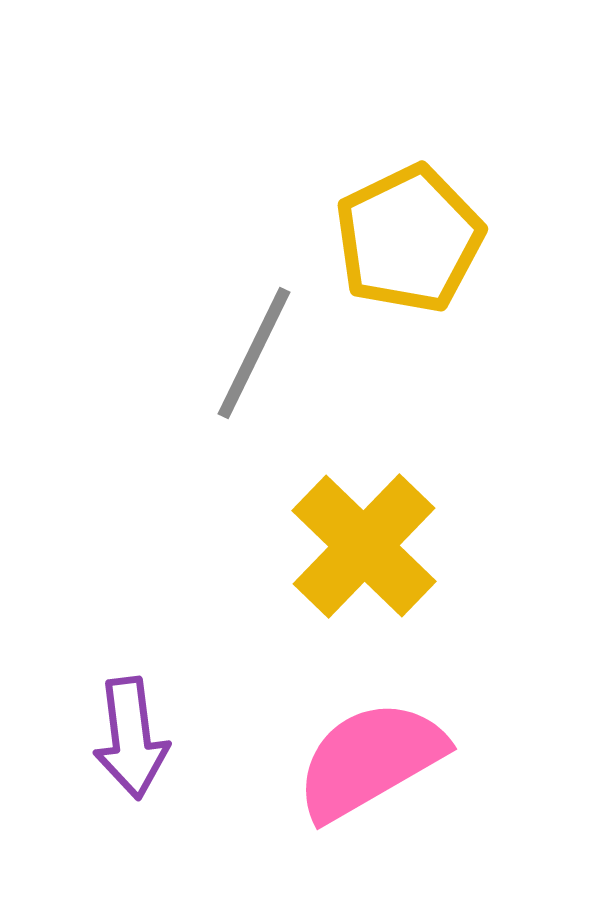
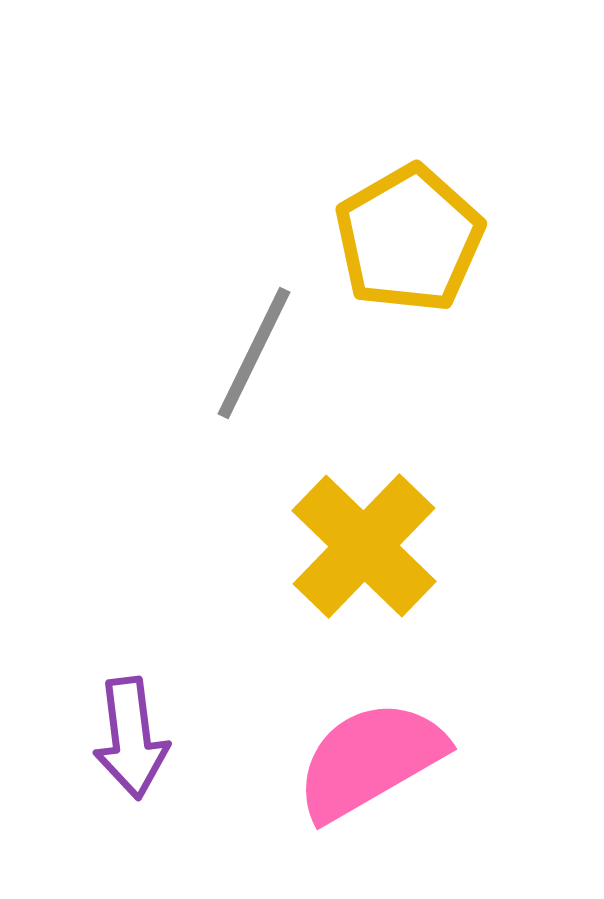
yellow pentagon: rotated 4 degrees counterclockwise
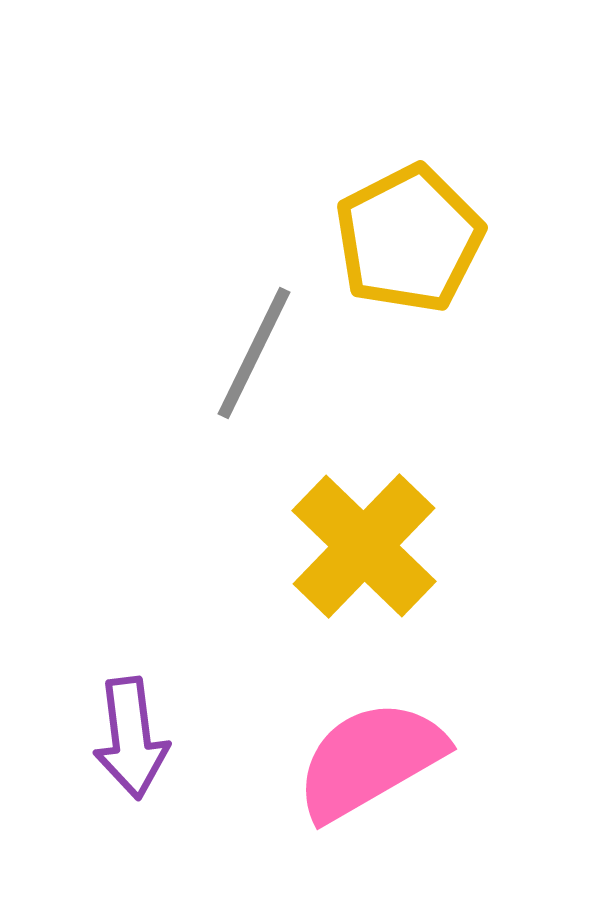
yellow pentagon: rotated 3 degrees clockwise
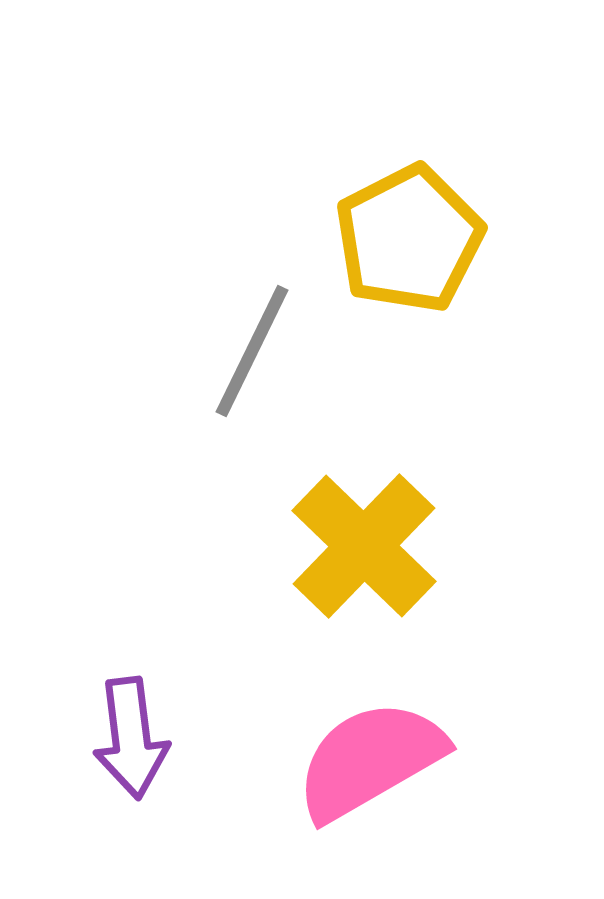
gray line: moved 2 px left, 2 px up
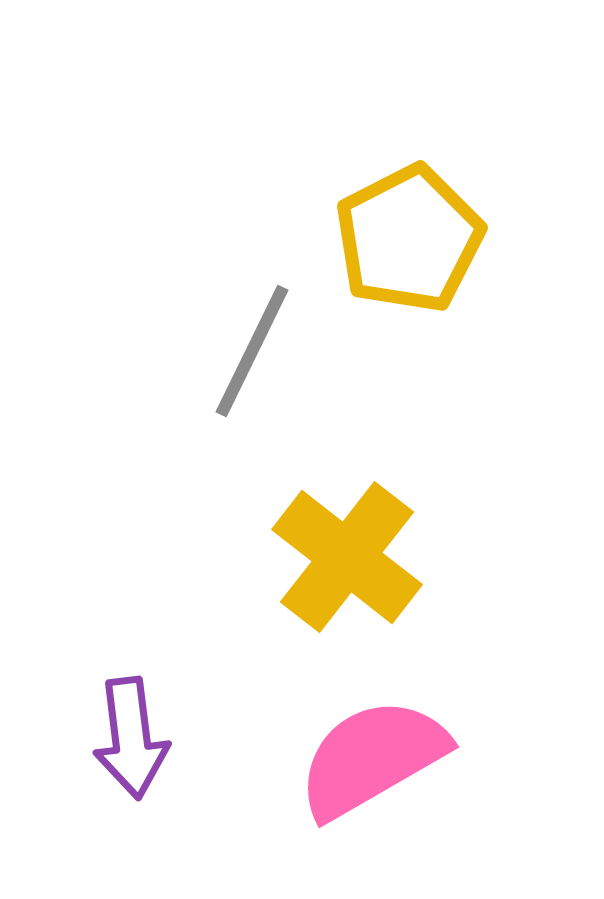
yellow cross: moved 17 px left, 11 px down; rotated 6 degrees counterclockwise
pink semicircle: moved 2 px right, 2 px up
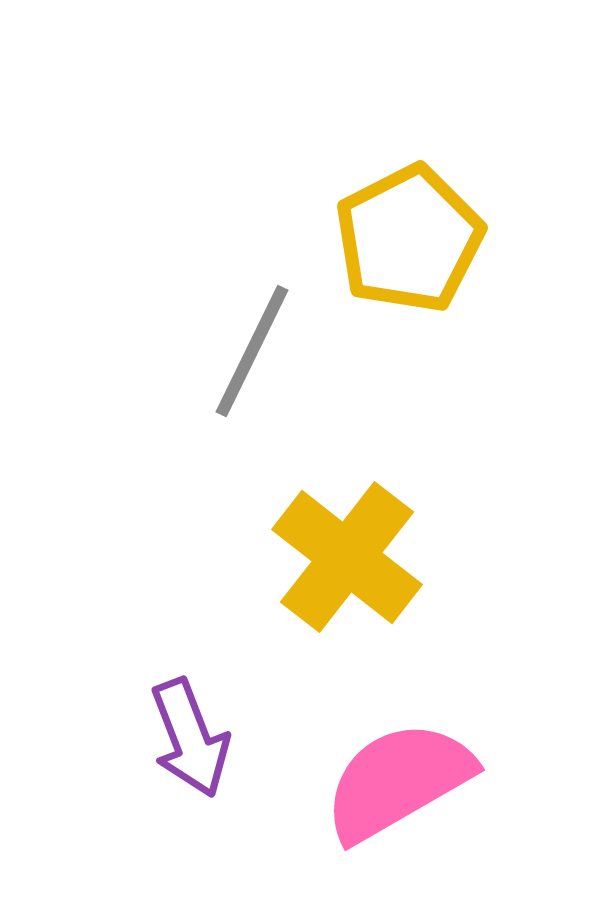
purple arrow: moved 59 px right; rotated 14 degrees counterclockwise
pink semicircle: moved 26 px right, 23 px down
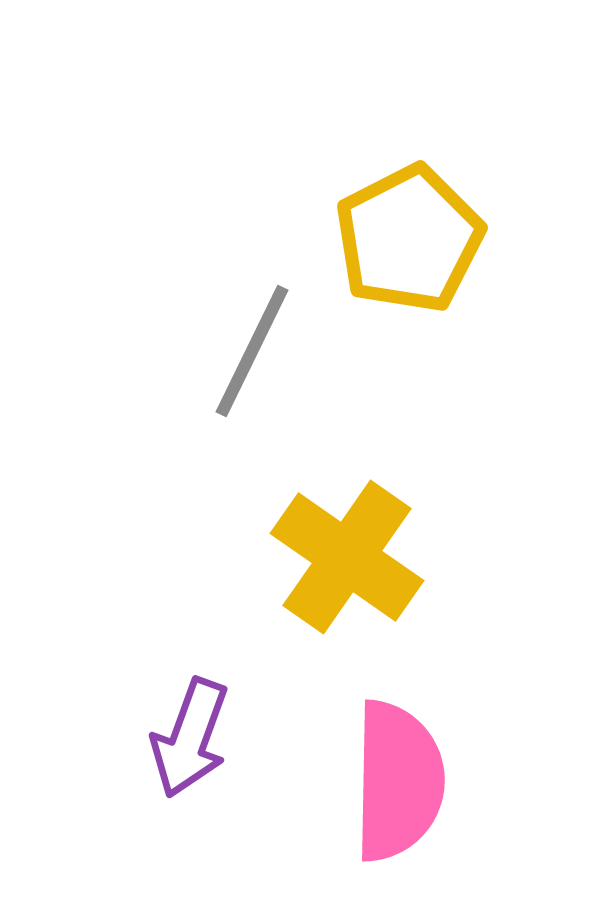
yellow cross: rotated 3 degrees counterclockwise
purple arrow: rotated 41 degrees clockwise
pink semicircle: rotated 121 degrees clockwise
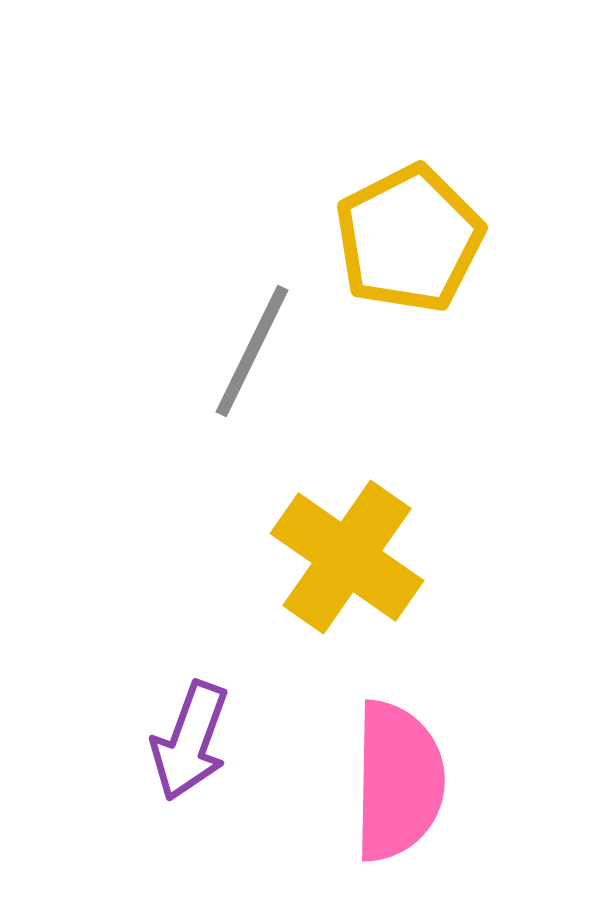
purple arrow: moved 3 px down
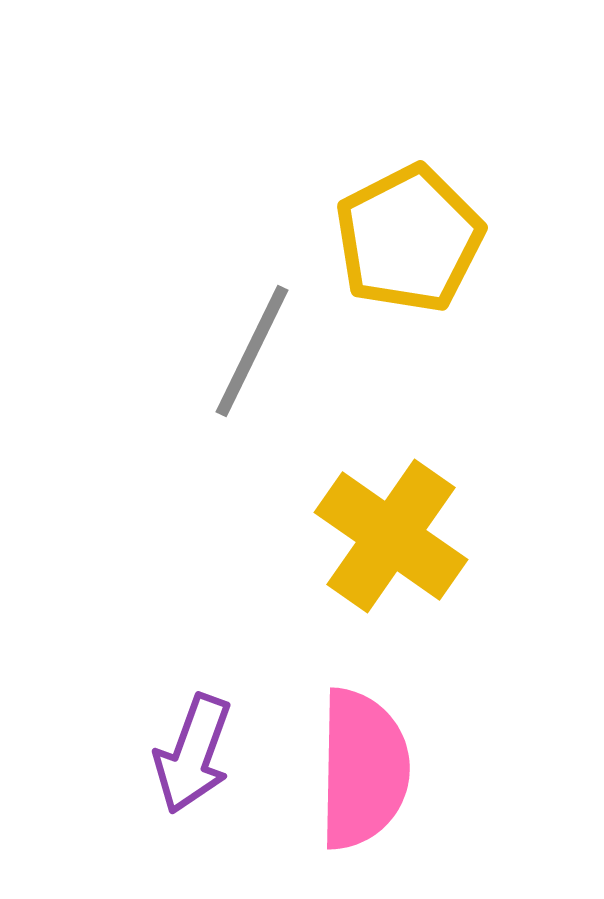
yellow cross: moved 44 px right, 21 px up
purple arrow: moved 3 px right, 13 px down
pink semicircle: moved 35 px left, 12 px up
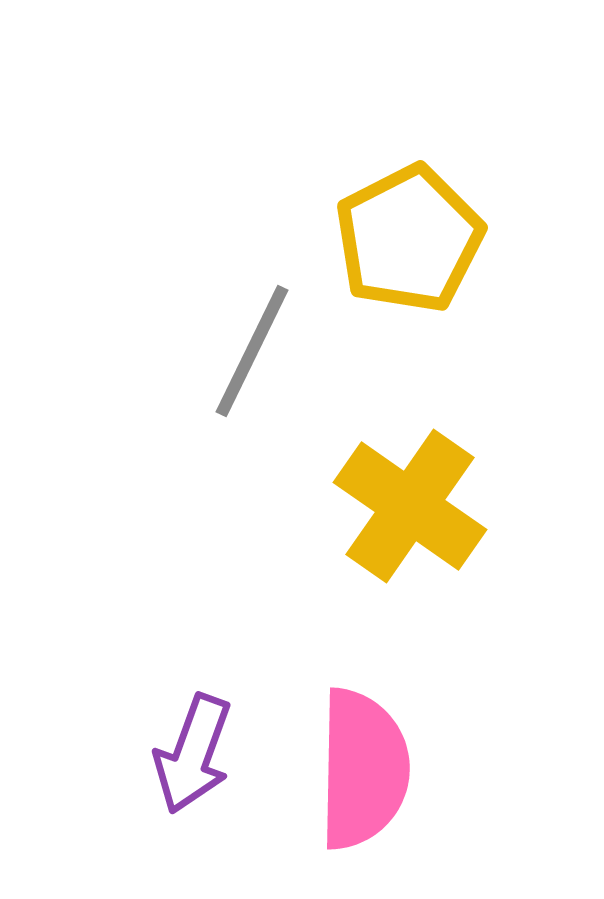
yellow cross: moved 19 px right, 30 px up
